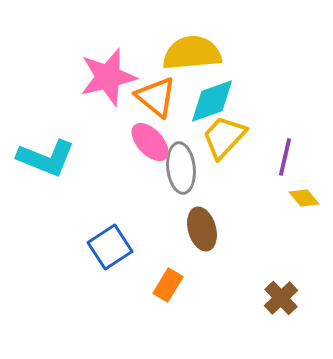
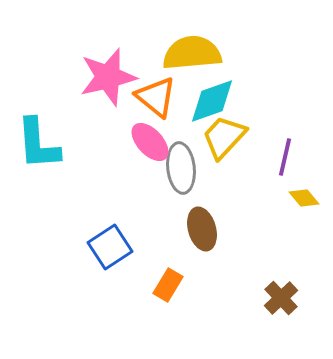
cyan L-shape: moved 8 px left, 14 px up; rotated 64 degrees clockwise
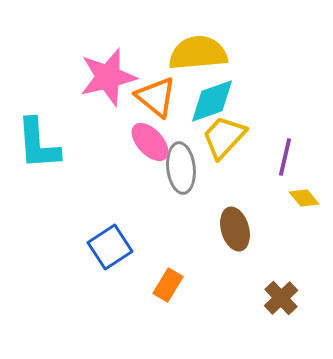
yellow semicircle: moved 6 px right
brown ellipse: moved 33 px right
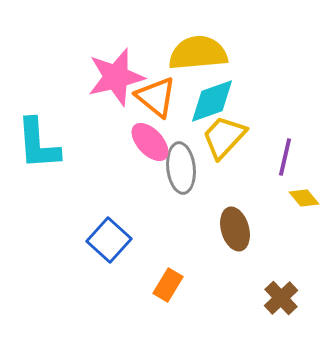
pink star: moved 8 px right
blue square: moved 1 px left, 7 px up; rotated 15 degrees counterclockwise
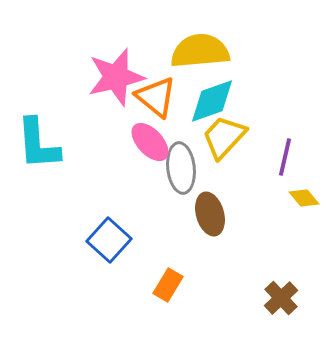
yellow semicircle: moved 2 px right, 2 px up
brown ellipse: moved 25 px left, 15 px up
